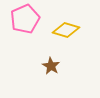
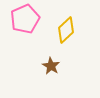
yellow diamond: rotated 60 degrees counterclockwise
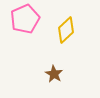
brown star: moved 3 px right, 8 px down
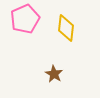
yellow diamond: moved 2 px up; rotated 40 degrees counterclockwise
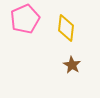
brown star: moved 18 px right, 9 px up
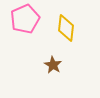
brown star: moved 19 px left
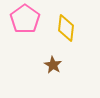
pink pentagon: rotated 12 degrees counterclockwise
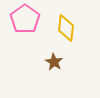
brown star: moved 1 px right, 3 px up
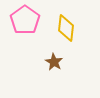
pink pentagon: moved 1 px down
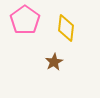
brown star: rotated 12 degrees clockwise
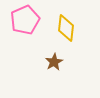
pink pentagon: rotated 12 degrees clockwise
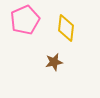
brown star: rotated 18 degrees clockwise
